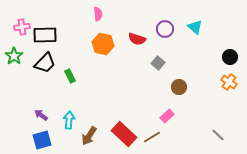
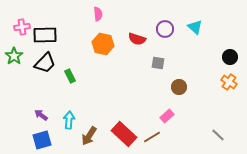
gray square: rotated 32 degrees counterclockwise
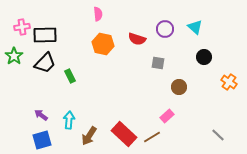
black circle: moved 26 px left
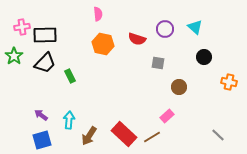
orange cross: rotated 21 degrees counterclockwise
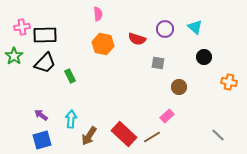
cyan arrow: moved 2 px right, 1 px up
